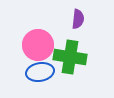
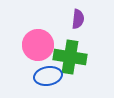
blue ellipse: moved 8 px right, 4 px down
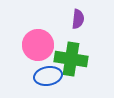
green cross: moved 1 px right, 2 px down
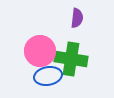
purple semicircle: moved 1 px left, 1 px up
pink circle: moved 2 px right, 6 px down
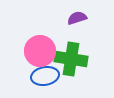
purple semicircle: rotated 114 degrees counterclockwise
blue ellipse: moved 3 px left
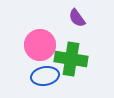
purple semicircle: rotated 108 degrees counterclockwise
pink circle: moved 6 px up
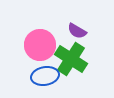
purple semicircle: moved 13 px down; rotated 24 degrees counterclockwise
green cross: rotated 24 degrees clockwise
